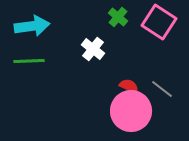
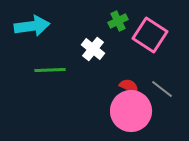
green cross: moved 4 px down; rotated 24 degrees clockwise
pink square: moved 9 px left, 13 px down
green line: moved 21 px right, 9 px down
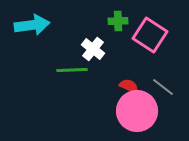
green cross: rotated 24 degrees clockwise
cyan arrow: moved 1 px up
green line: moved 22 px right
gray line: moved 1 px right, 2 px up
pink circle: moved 6 px right
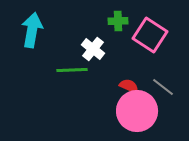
cyan arrow: moved 5 px down; rotated 72 degrees counterclockwise
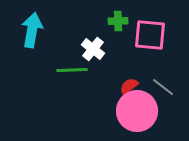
pink square: rotated 28 degrees counterclockwise
red semicircle: rotated 60 degrees counterclockwise
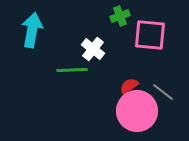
green cross: moved 2 px right, 5 px up; rotated 18 degrees counterclockwise
gray line: moved 5 px down
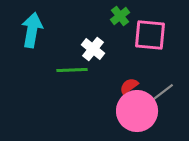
green cross: rotated 18 degrees counterclockwise
gray line: rotated 75 degrees counterclockwise
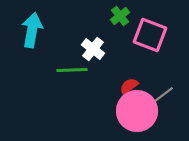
pink square: rotated 16 degrees clockwise
gray line: moved 3 px down
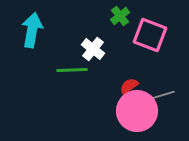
gray line: rotated 20 degrees clockwise
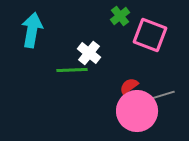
white cross: moved 4 px left, 4 px down
